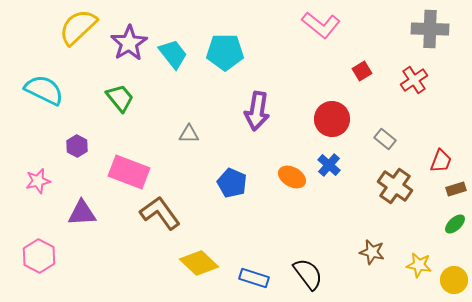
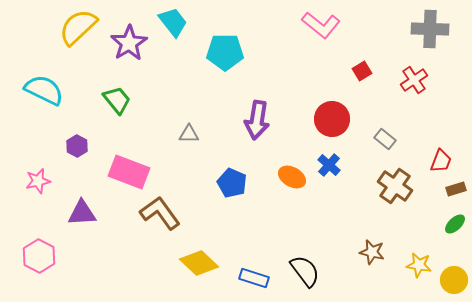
cyan trapezoid: moved 32 px up
green trapezoid: moved 3 px left, 2 px down
purple arrow: moved 9 px down
black semicircle: moved 3 px left, 3 px up
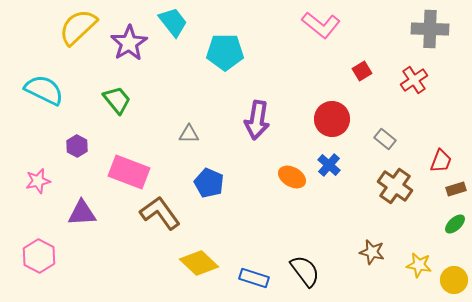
blue pentagon: moved 23 px left
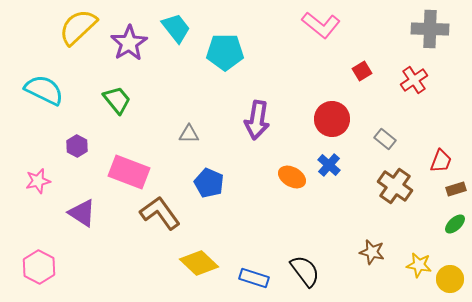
cyan trapezoid: moved 3 px right, 6 px down
purple triangle: rotated 36 degrees clockwise
pink hexagon: moved 11 px down
yellow circle: moved 4 px left, 1 px up
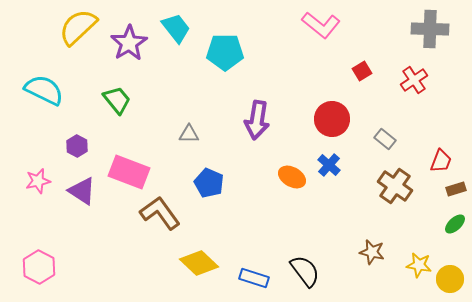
purple triangle: moved 22 px up
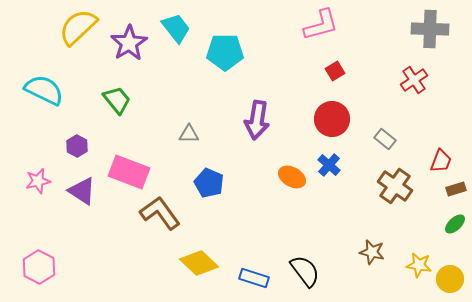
pink L-shape: rotated 54 degrees counterclockwise
red square: moved 27 px left
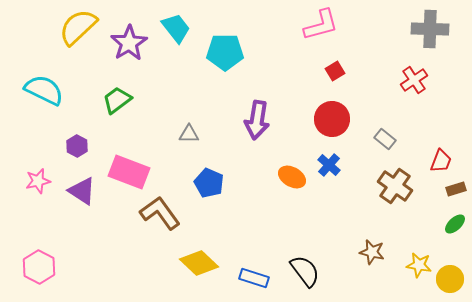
green trapezoid: rotated 88 degrees counterclockwise
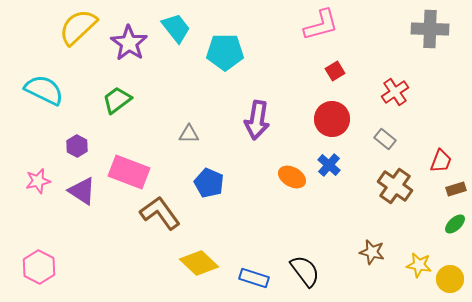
purple star: rotated 6 degrees counterclockwise
red cross: moved 19 px left, 12 px down
